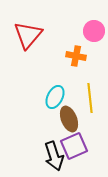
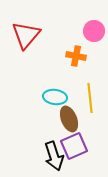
red triangle: moved 2 px left
cyan ellipse: rotated 70 degrees clockwise
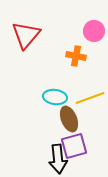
yellow line: rotated 76 degrees clockwise
purple square: rotated 8 degrees clockwise
black arrow: moved 4 px right, 3 px down; rotated 12 degrees clockwise
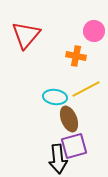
yellow line: moved 4 px left, 9 px up; rotated 8 degrees counterclockwise
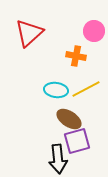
red triangle: moved 3 px right, 2 px up; rotated 8 degrees clockwise
cyan ellipse: moved 1 px right, 7 px up
brown ellipse: rotated 35 degrees counterclockwise
purple square: moved 3 px right, 5 px up
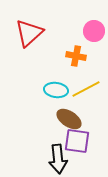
purple square: rotated 24 degrees clockwise
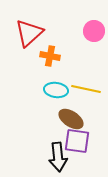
orange cross: moved 26 px left
yellow line: rotated 40 degrees clockwise
brown ellipse: moved 2 px right
black arrow: moved 2 px up
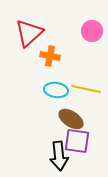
pink circle: moved 2 px left
black arrow: moved 1 px right, 1 px up
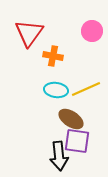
red triangle: rotated 12 degrees counterclockwise
orange cross: moved 3 px right
yellow line: rotated 36 degrees counterclockwise
